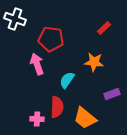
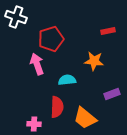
white cross: moved 1 px right, 2 px up
red rectangle: moved 4 px right, 3 px down; rotated 32 degrees clockwise
red pentagon: rotated 25 degrees counterclockwise
orange star: moved 1 px up
cyan semicircle: rotated 48 degrees clockwise
pink cross: moved 3 px left, 5 px down
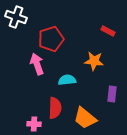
red rectangle: rotated 40 degrees clockwise
purple rectangle: rotated 63 degrees counterclockwise
red semicircle: moved 2 px left, 1 px down
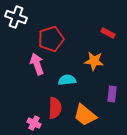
red rectangle: moved 2 px down
orange trapezoid: moved 3 px up
pink cross: moved 1 px up; rotated 24 degrees clockwise
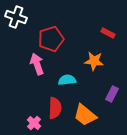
purple rectangle: rotated 21 degrees clockwise
pink cross: rotated 16 degrees clockwise
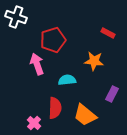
red pentagon: moved 2 px right, 1 px down
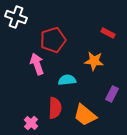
pink cross: moved 3 px left
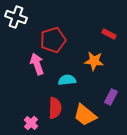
red rectangle: moved 1 px right, 1 px down
purple rectangle: moved 1 px left, 3 px down
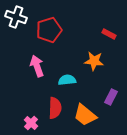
red pentagon: moved 4 px left, 10 px up
pink arrow: moved 2 px down
